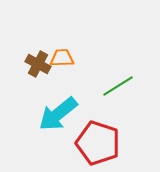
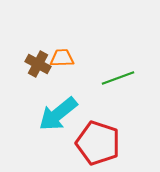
green line: moved 8 px up; rotated 12 degrees clockwise
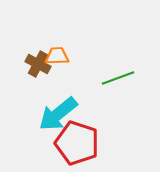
orange trapezoid: moved 5 px left, 2 px up
red pentagon: moved 21 px left
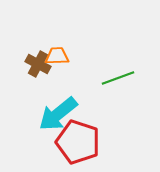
red pentagon: moved 1 px right, 1 px up
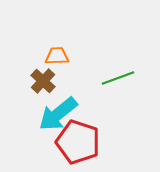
brown cross: moved 5 px right, 17 px down; rotated 15 degrees clockwise
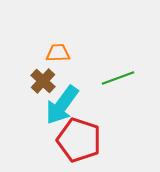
orange trapezoid: moved 1 px right, 3 px up
cyan arrow: moved 4 px right, 9 px up; rotated 15 degrees counterclockwise
red pentagon: moved 1 px right, 2 px up
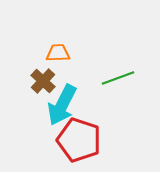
cyan arrow: rotated 9 degrees counterclockwise
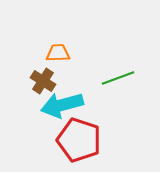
brown cross: rotated 10 degrees counterclockwise
cyan arrow: rotated 48 degrees clockwise
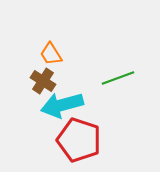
orange trapezoid: moved 7 px left, 1 px down; rotated 120 degrees counterclockwise
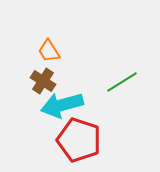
orange trapezoid: moved 2 px left, 3 px up
green line: moved 4 px right, 4 px down; rotated 12 degrees counterclockwise
